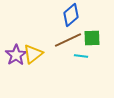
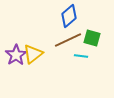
blue diamond: moved 2 px left, 1 px down
green square: rotated 18 degrees clockwise
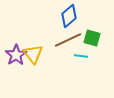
yellow triangle: rotated 30 degrees counterclockwise
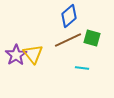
cyan line: moved 1 px right, 12 px down
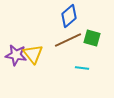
purple star: rotated 30 degrees counterclockwise
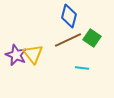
blue diamond: rotated 35 degrees counterclockwise
green square: rotated 18 degrees clockwise
purple star: rotated 15 degrees clockwise
